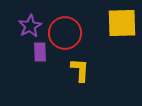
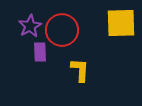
yellow square: moved 1 px left
red circle: moved 3 px left, 3 px up
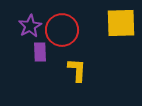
yellow L-shape: moved 3 px left
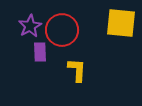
yellow square: rotated 8 degrees clockwise
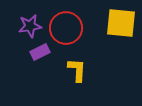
purple star: rotated 20 degrees clockwise
red circle: moved 4 px right, 2 px up
purple rectangle: rotated 66 degrees clockwise
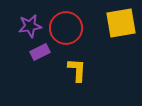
yellow square: rotated 16 degrees counterclockwise
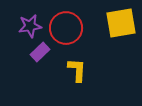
purple rectangle: rotated 18 degrees counterclockwise
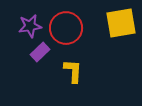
yellow L-shape: moved 4 px left, 1 px down
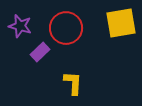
purple star: moved 10 px left; rotated 25 degrees clockwise
yellow L-shape: moved 12 px down
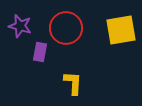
yellow square: moved 7 px down
purple rectangle: rotated 36 degrees counterclockwise
